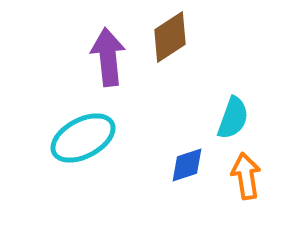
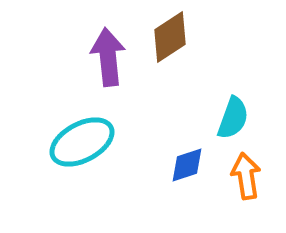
cyan ellipse: moved 1 px left, 4 px down
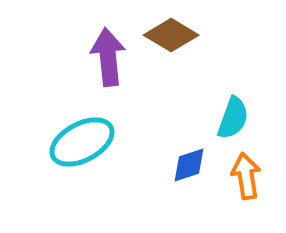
brown diamond: moved 1 px right, 2 px up; rotated 64 degrees clockwise
blue diamond: moved 2 px right
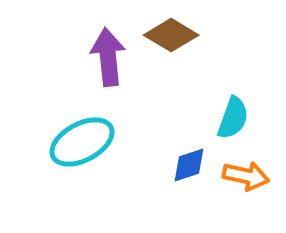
orange arrow: rotated 111 degrees clockwise
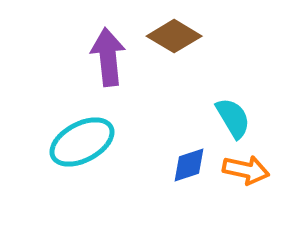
brown diamond: moved 3 px right, 1 px down
cyan semicircle: rotated 51 degrees counterclockwise
orange arrow: moved 6 px up
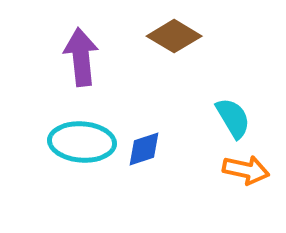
purple arrow: moved 27 px left
cyan ellipse: rotated 32 degrees clockwise
blue diamond: moved 45 px left, 16 px up
